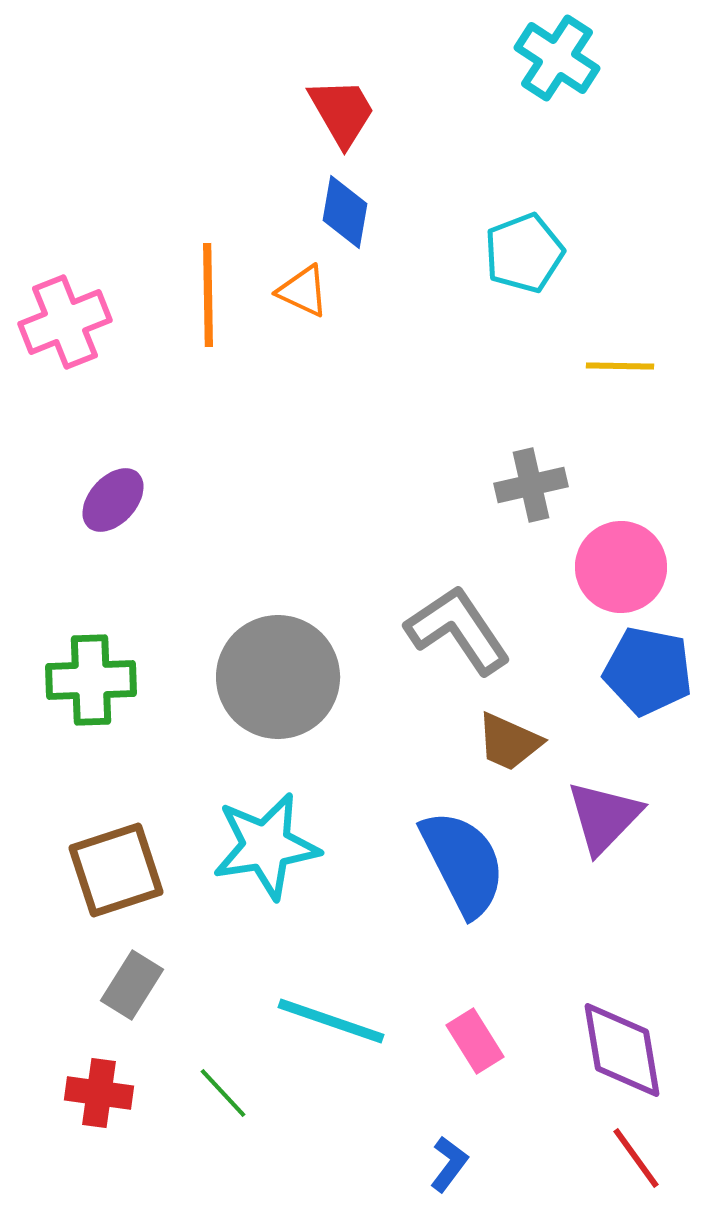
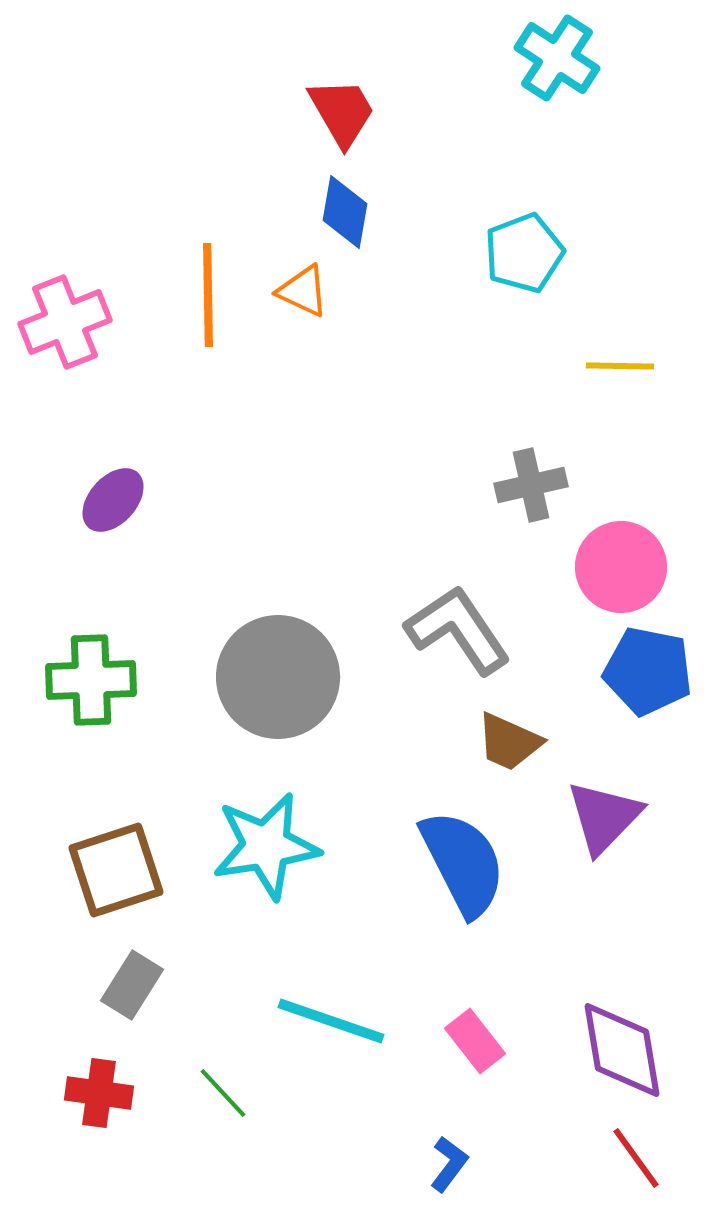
pink rectangle: rotated 6 degrees counterclockwise
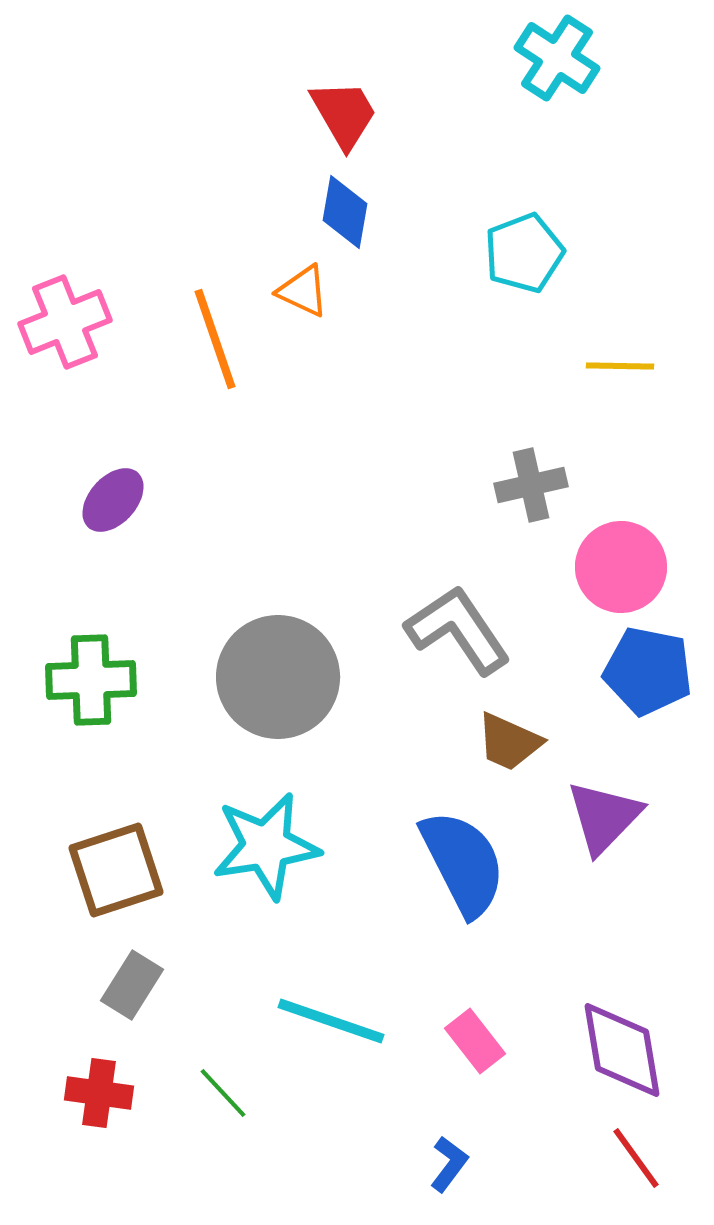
red trapezoid: moved 2 px right, 2 px down
orange line: moved 7 px right, 44 px down; rotated 18 degrees counterclockwise
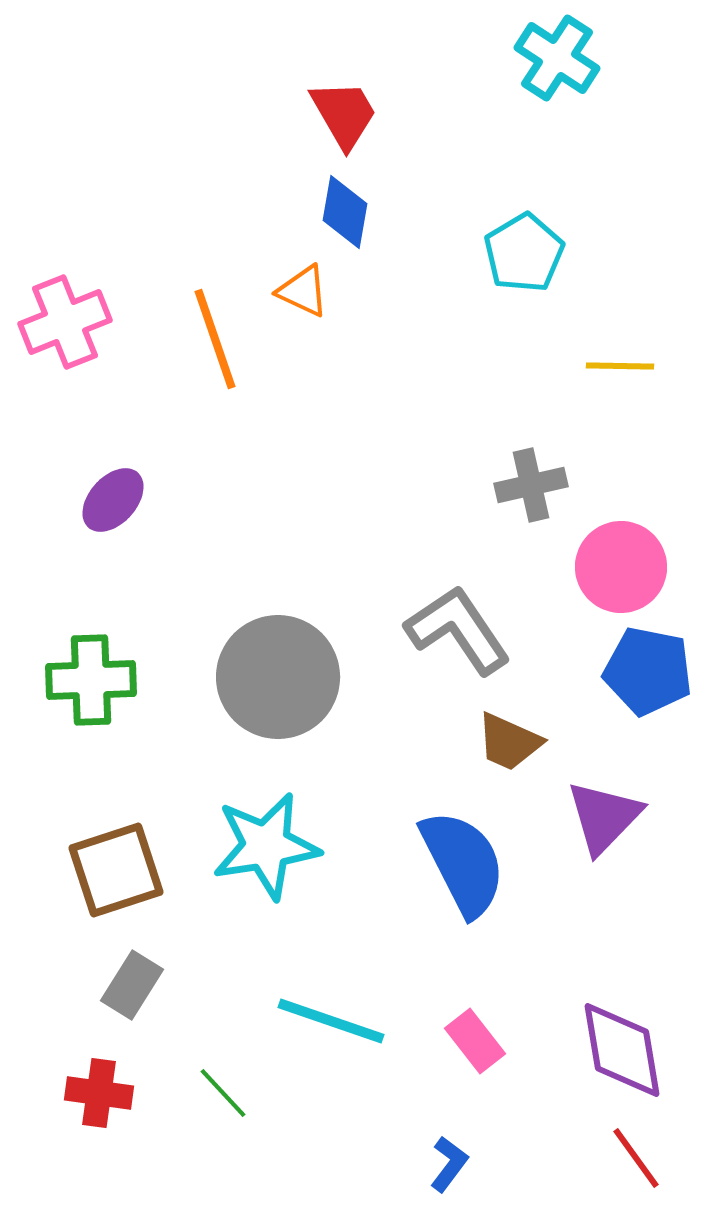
cyan pentagon: rotated 10 degrees counterclockwise
